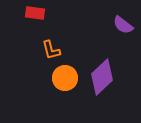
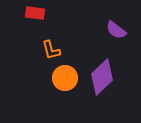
purple semicircle: moved 7 px left, 5 px down
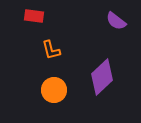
red rectangle: moved 1 px left, 3 px down
purple semicircle: moved 9 px up
orange circle: moved 11 px left, 12 px down
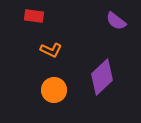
orange L-shape: rotated 50 degrees counterclockwise
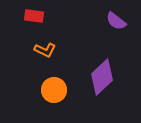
orange L-shape: moved 6 px left
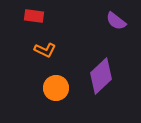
purple diamond: moved 1 px left, 1 px up
orange circle: moved 2 px right, 2 px up
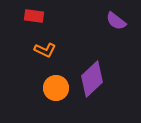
purple diamond: moved 9 px left, 3 px down
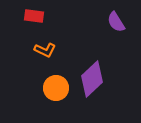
purple semicircle: moved 1 px down; rotated 20 degrees clockwise
